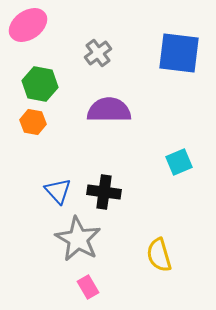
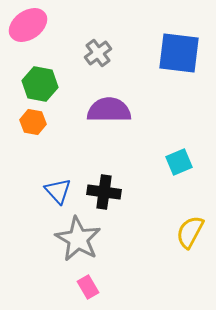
yellow semicircle: moved 31 px right, 23 px up; rotated 44 degrees clockwise
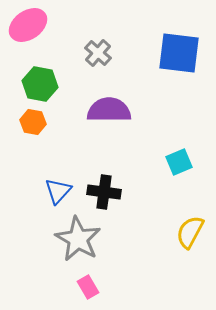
gray cross: rotated 12 degrees counterclockwise
blue triangle: rotated 24 degrees clockwise
